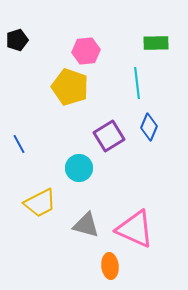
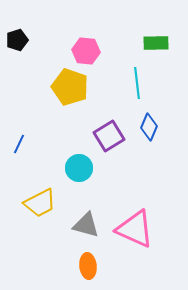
pink hexagon: rotated 12 degrees clockwise
blue line: rotated 54 degrees clockwise
orange ellipse: moved 22 px left
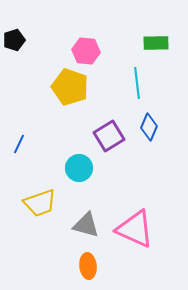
black pentagon: moved 3 px left
yellow trapezoid: rotated 8 degrees clockwise
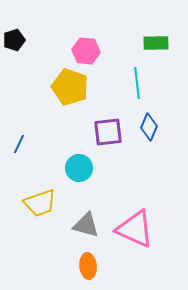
purple square: moved 1 px left, 4 px up; rotated 24 degrees clockwise
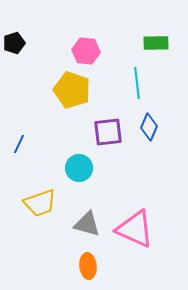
black pentagon: moved 3 px down
yellow pentagon: moved 2 px right, 3 px down
gray triangle: moved 1 px right, 1 px up
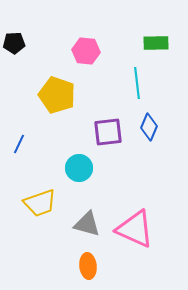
black pentagon: rotated 15 degrees clockwise
yellow pentagon: moved 15 px left, 5 px down
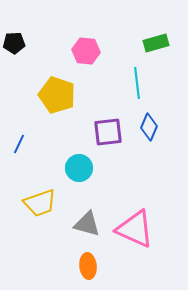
green rectangle: rotated 15 degrees counterclockwise
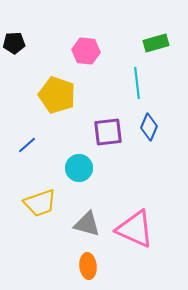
blue line: moved 8 px right, 1 px down; rotated 24 degrees clockwise
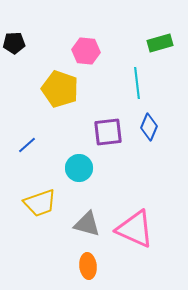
green rectangle: moved 4 px right
yellow pentagon: moved 3 px right, 6 px up
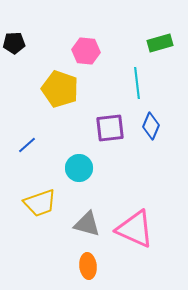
blue diamond: moved 2 px right, 1 px up
purple square: moved 2 px right, 4 px up
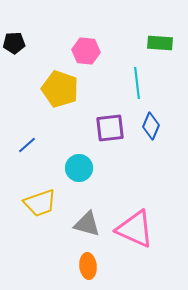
green rectangle: rotated 20 degrees clockwise
